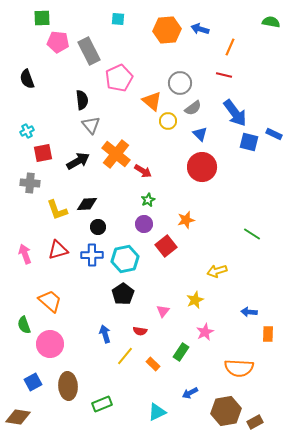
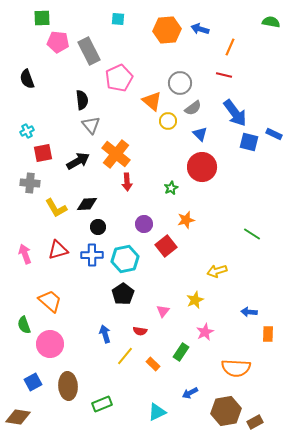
red arrow at (143, 171): moved 16 px left, 11 px down; rotated 54 degrees clockwise
green star at (148, 200): moved 23 px right, 12 px up
yellow L-shape at (57, 210): moved 1 px left, 2 px up; rotated 10 degrees counterclockwise
orange semicircle at (239, 368): moved 3 px left
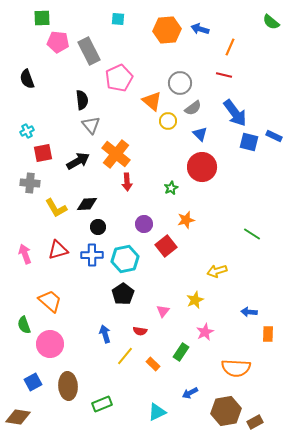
green semicircle at (271, 22): rotated 150 degrees counterclockwise
blue rectangle at (274, 134): moved 2 px down
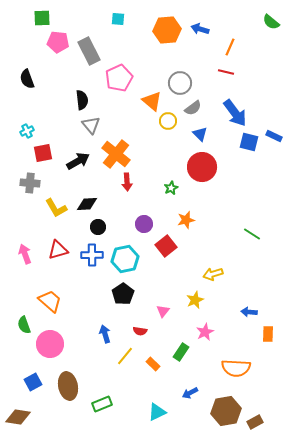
red line at (224, 75): moved 2 px right, 3 px up
yellow arrow at (217, 271): moved 4 px left, 3 px down
brown ellipse at (68, 386): rotated 8 degrees counterclockwise
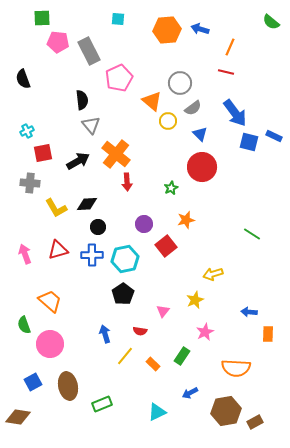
black semicircle at (27, 79): moved 4 px left
green rectangle at (181, 352): moved 1 px right, 4 px down
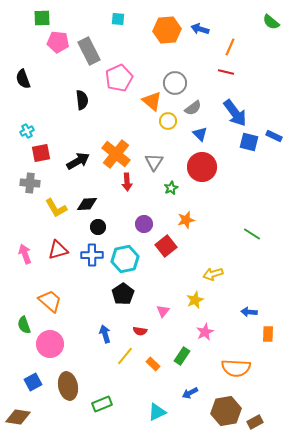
gray circle at (180, 83): moved 5 px left
gray triangle at (91, 125): moved 63 px right, 37 px down; rotated 12 degrees clockwise
red square at (43, 153): moved 2 px left
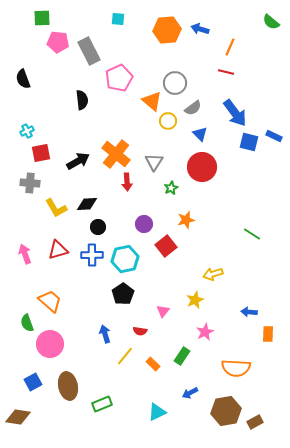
green semicircle at (24, 325): moved 3 px right, 2 px up
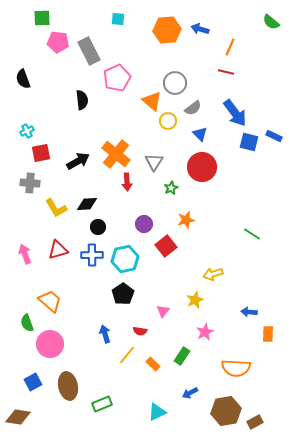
pink pentagon at (119, 78): moved 2 px left
yellow line at (125, 356): moved 2 px right, 1 px up
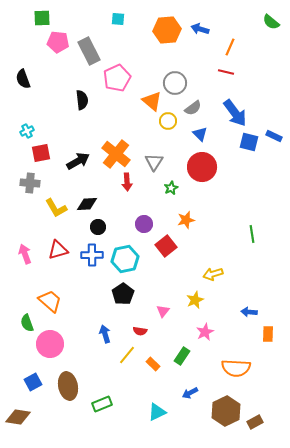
green line at (252, 234): rotated 48 degrees clockwise
brown hexagon at (226, 411): rotated 16 degrees counterclockwise
